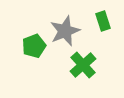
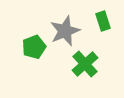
green pentagon: moved 1 px down
green cross: moved 2 px right, 1 px up
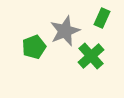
green rectangle: moved 1 px left, 3 px up; rotated 42 degrees clockwise
green cross: moved 6 px right, 8 px up
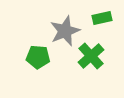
green rectangle: rotated 54 degrees clockwise
green pentagon: moved 4 px right, 10 px down; rotated 25 degrees clockwise
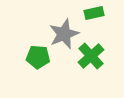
green rectangle: moved 8 px left, 5 px up
gray star: moved 1 px left, 3 px down
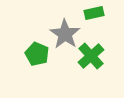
gray star: moved 1 px right; rotated 16 degrees counterclockwise
green pentagon: moved 1 px left, 3 px up; rotated 20 degrees clockwise
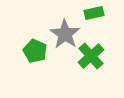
green pentagon: moved 2 px left, 3 px up
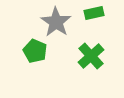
gray star: moved 9 px left, 12 px up
